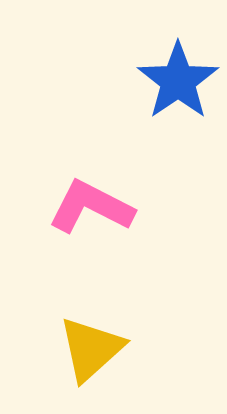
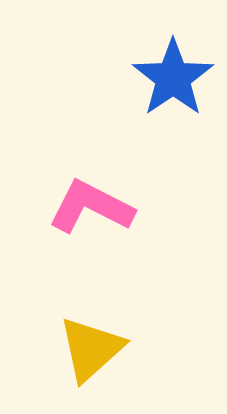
blue star: moved 5 px left, 3 px up
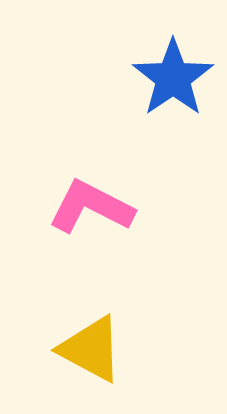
yellow triangle: rotated 50 degrees counterclockwise
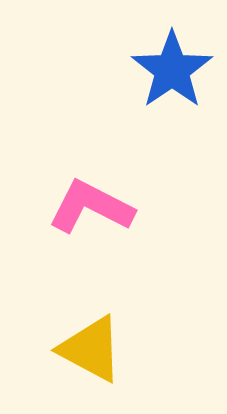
blue star: moved 1 px left, 8 px up
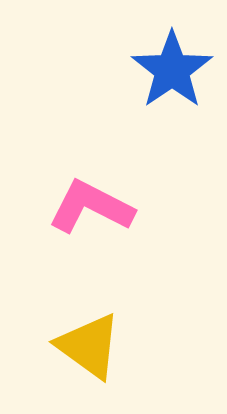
yellow triangle: moved 2 px left, 3 px up; rotated 8 degrees clockwise
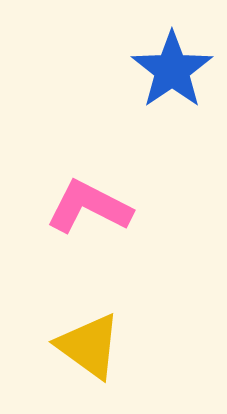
pink L-shape: moved 2 px left
